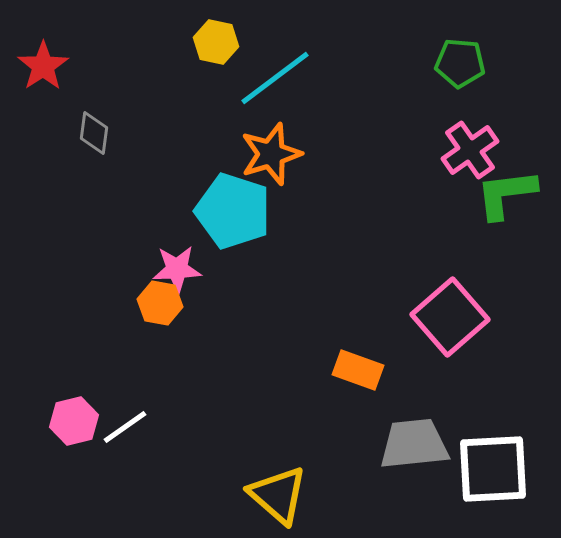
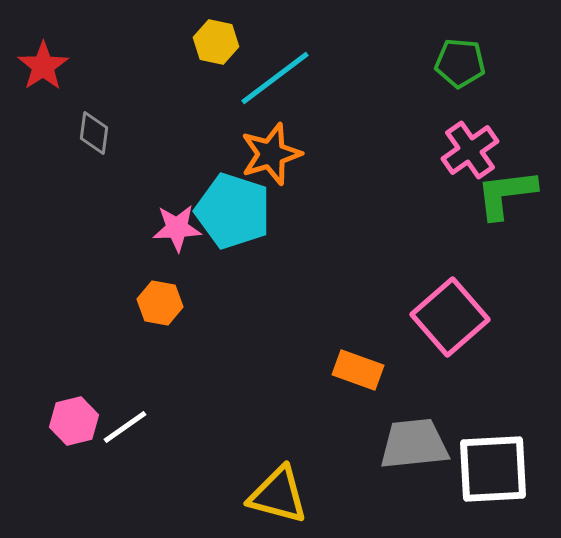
pink star: moved 41 px up
yellow triangle: rotated 26 degrees counterclockwise
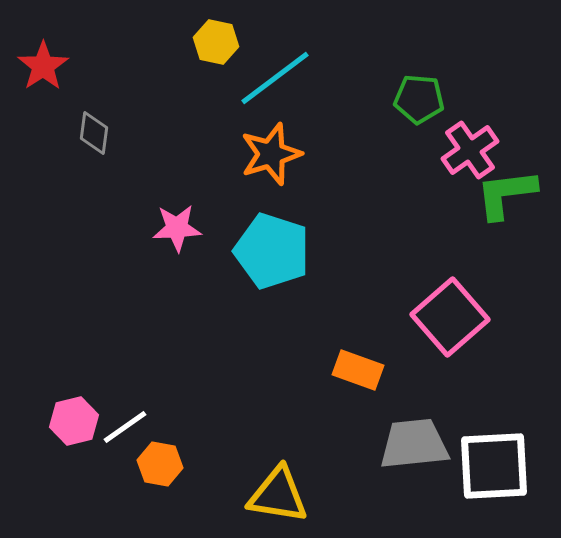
green pentagon: moved 41 px left, 36 px down
cyan pentagon: moved 39 px right, 40 px down
orange hexagon: moved 161 px down
white square: moved 1 px right, 3 px up
yellow triangle: rotated 6 degrees counterclockwise
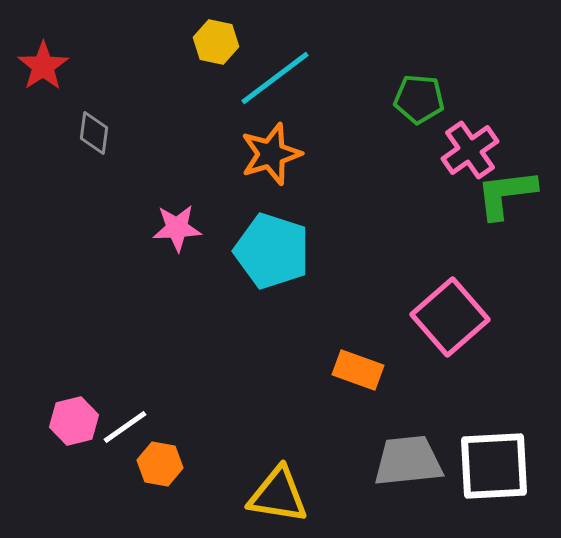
gray trapezoid: moved 6 px left, 17 px down
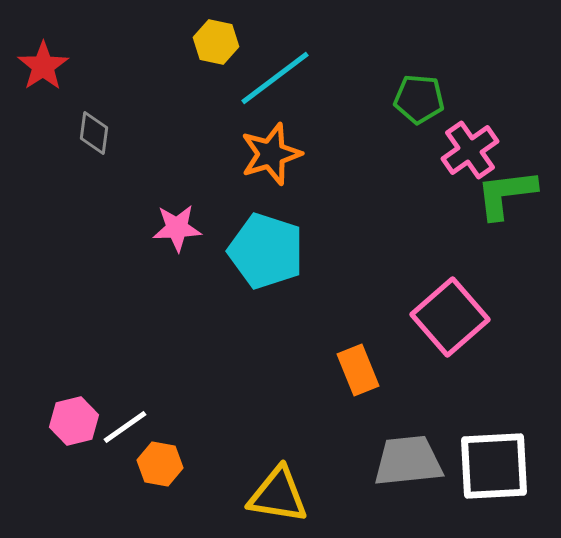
cyan pentagon: moved 6 px left
orange rectangle: rotated 48 degrees clockwise
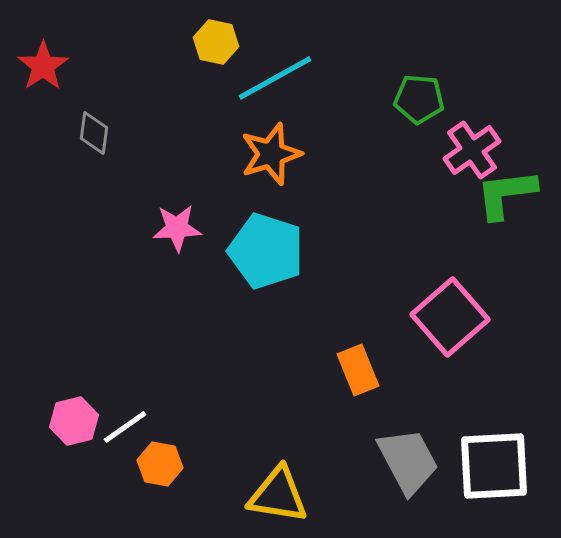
cyan line: rotated 8 degrees clockwise
pink cross: moved 2 px right
gray trapezoid: rotated 68 degrees clockwise
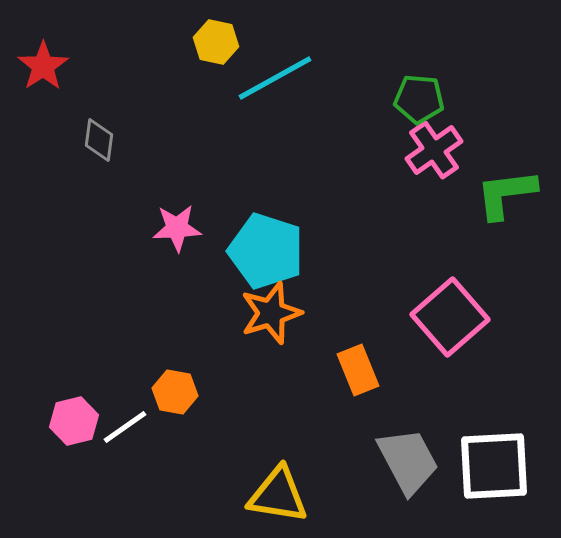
gray diamond: moved 5 px right, 7 px down
pink cross: moved 38 px left
orange star: moved 159 px down
orange hexagon: moved 15 px right, 72 px up
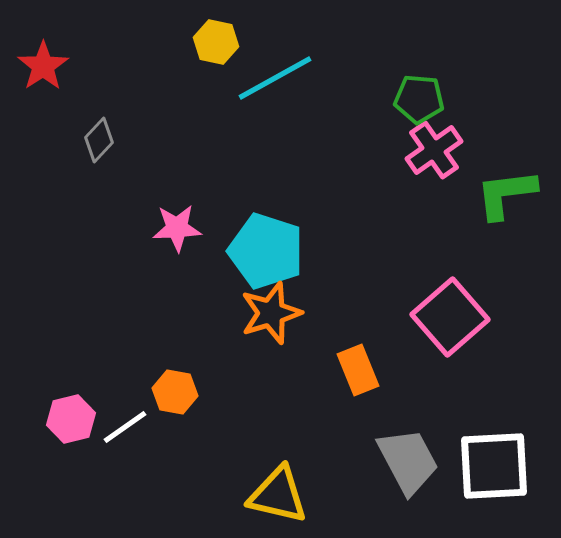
gray diamond: rotated 36 degrees clockwise
pink hexagon: moved 3 px left, 2 px up
yellow triangle: rotated 4 degrees clockwise
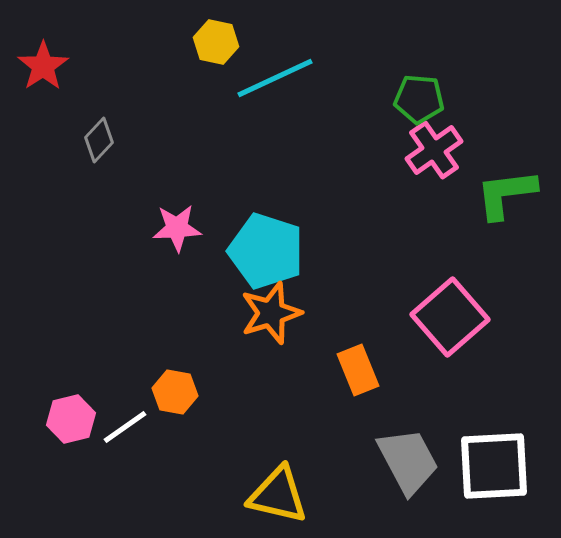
cyan line: rotated 4 degrees clockwise
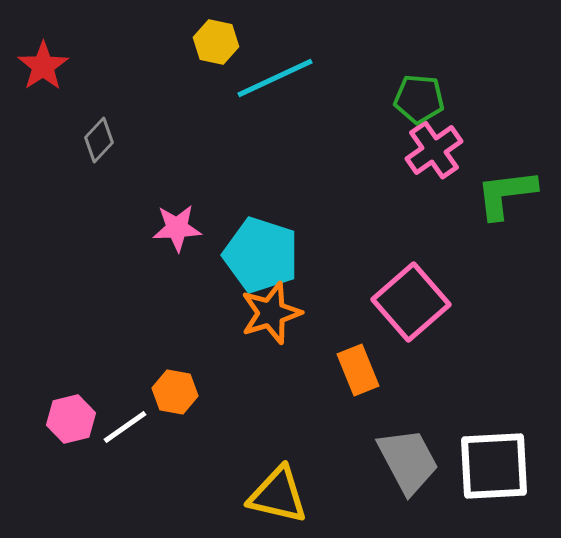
cyan pentagon: moved 5 px left, 4 px down
pink square: moved 39 px left, 15 px up
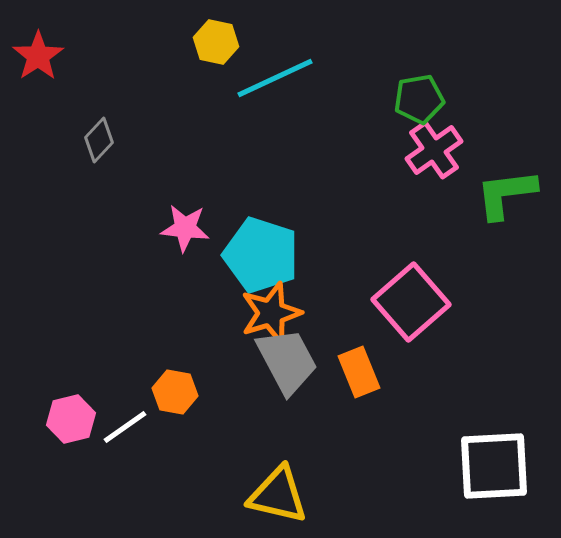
red star: moved 5 px left, 10 px up
green pentagon: rotated 15 degrees counterclockwise
pink star: moved 8 px right; rotated 9 degrees clockwise
orange rectangle: moved 1 px right, 2 px down
gray trapezoid: moved 121 px left, 100 px up
